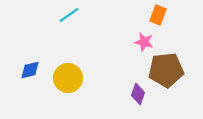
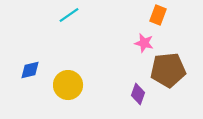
pink star: moved 1 px down
brown pentagon: moved 2 px right
yellow circle: moved 7 px down
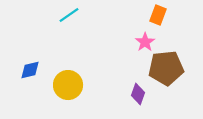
pink star: moved 1 px right, 1 px up; rotated 24 degrees clockwise
brown pentagon: moved 2 px left, 2 px up
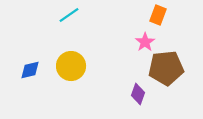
yellow circle: moved 3 px right, 19 px up
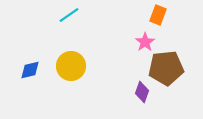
purple diamond: moved 4 px right, 2 px up
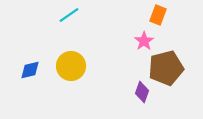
pink star: moved 1 px left, 1 px up
brown pentagon: rotated 8 degrees counterclockwise
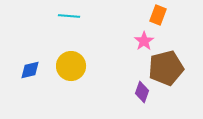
cyan line: moved 1 px down; rotated 40 degrees clockwise
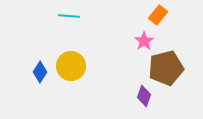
orange rectangle: rotated 18 degrees clockwise
blue diamond: moved 10 px right, 2 px down; rotated 45 degrees counterclockwise
purple diamond: moved 2 px right, 4 px down
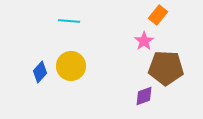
cyan line: moved 5 px down
brown pentagon: rotated 16 degrees clockwise
blue diamond: rotated 10 degrees clockwise
purple diamond: rotated 50 degrees clockwise
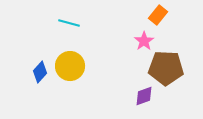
cyan line: moved 2 px down; rotated 10 degrees clockwise
yellow circle: moved 1 px left
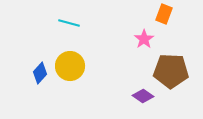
orange rectangle: moved 6 px right, 1 px up; rotated 18 degrees counterclockwise
pink star: moved 2 px up
brown pentagon: moved 5 px right, 3 px down
blue diamond: moved 1 px down
purple diamond: moved 1 px left; rotated 55 degrees clockwise
